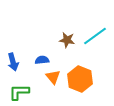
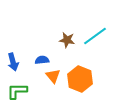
orange triangle: moved 1 px up
green L-shape: moved 2 px left, 1 px up
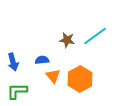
orange hexagon: rotated 10 degrees clockwise
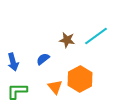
cyan line: moved 1 px right
blue semicircle: moved 1 px right, 1 px up; rotated 32 degrees counterclockwise
orange triangle: moved 2 px right, 11 px down
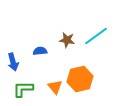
blue semicircle: moved 3 px left, 8 px up; rotated 32 degrees clockwise
orange hexagon: rotated 15 degrees clockwise
green L-shape: moved 6 px right, 2 px up
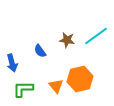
blue semicircle: rotated 120 degrees counterclockwise
blue arrow: moved 1 px left, 1 px down
orange triangle: moved 1 px right, 1 px up
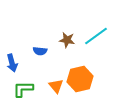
blue semicircle: rotated 48 degrees counterclockwise
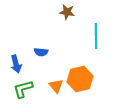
cyan line: rotated 55 degrees counterclockwise
brown star: moved 28 px up
blue semicircle: moved 1 px right, 1 px down
blue arrow: moved 4 px right, 1 px down
green L-shape: rotated 15 degrees counterclockwise
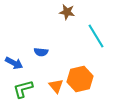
cyan line: rotated 30 degrees counterclockwise
blue arrow: moved 2 px left, 1 px up; rotated 48 degrees counterclockwise
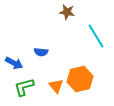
green L-shape: moved 1 px right, 2 px up
